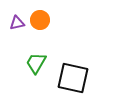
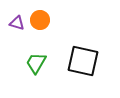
purple triangle: rotated 28 degrees clockwise
black square: moved 10 px right, 17 px up
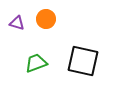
orange circle: moved 6 px right, 1 px up
green trapezoid: rotated 40 degrees clockwise
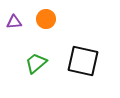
purple triangle: moved 3 px left, 1 px up; rotated 21 degrees counterclockwise
green trapezoid: rotated 20 degrees counterclockwise
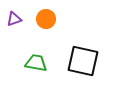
purple triangle: moved 3 px up; rotated 14 degrees counterclockwise
green trapezoid: rotated 50 degrees clockwise
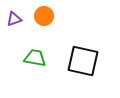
orange circle: moved 2 px left, 3 px up
green trapezoid: moved 1 px left, 5 px up
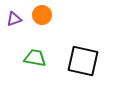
orange circle: moved 2 px left, 1 px up
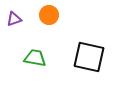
orange circle: moved 7 px right
black square: moved 6 px right, 4 px up
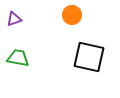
orange circle: moved 23 px right
green trapezoid: moved 17 px left
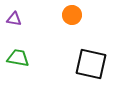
purple triangle: rotated 28 degrees clockwise
black square: moved 2 px right, 7 px down
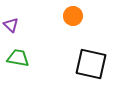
orange circle: moved 1 px right, 1 px down
purple triangle: moved 3 px left, 6 px down; rotated 35 degrees clockwise
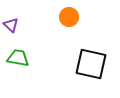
orange circle: moved 4 px left, 1 px down
